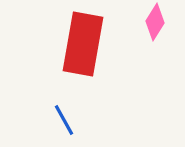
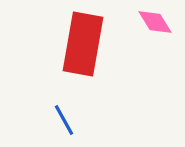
pink diamond: rotated 63 degrees counterclockwise
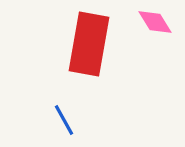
red rectangle: moved 6 px right
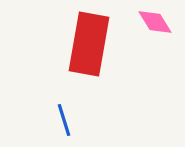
blue line: rotated 12 degrees clockwise
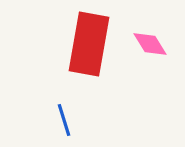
pink diamond: moved 5 px left, 22 px down
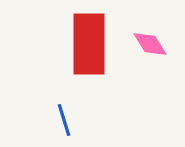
red rectangle: rotated 10 degrees counterclockwise
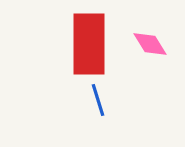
blue line: moved 34 px right, 20 px up
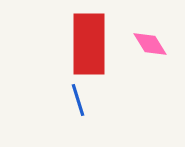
blue line: moved 20 px left
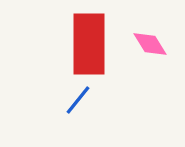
blue line: rotated 56 degrees clockwise
